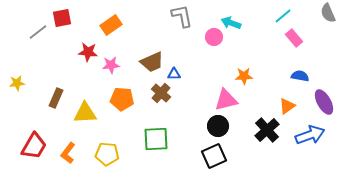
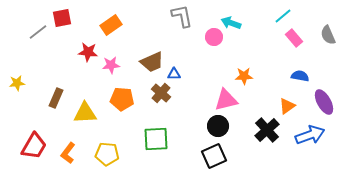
gray semicircle: moved 22 px down
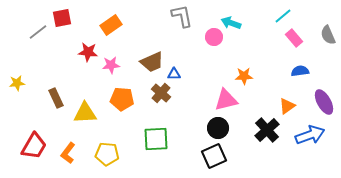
blue semicircle: moved 5 px up; rotated 18 degrees counterclockwise
brown rectangle: rotated 48 degrees counterclockwise
black circle: moved 2 px down
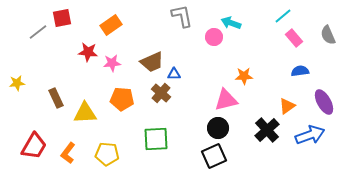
pink star: moved 1 px right, 2 px up
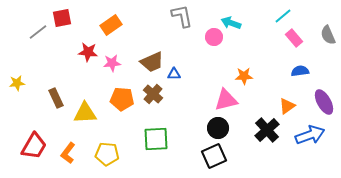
brown cross: moved 8 px left, 1 px down
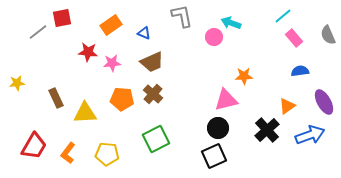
blue triangle: moved 30 px left, 41 px up; rotated 24 degrees clockwise
green square: rotated 24 degrees counterclockwise
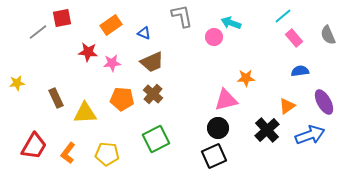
orange star: moved 2 px right, 2 px down
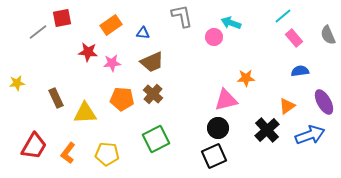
blue triangle: moved 1 px left; rotated 16 degrees counterclockwise
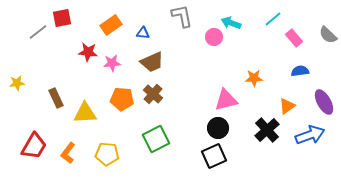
cyan line: moved 10 px left, 3 px down
gray semicircle: rotated 24 degrees counterclockwise
orange star: moved 8 px right
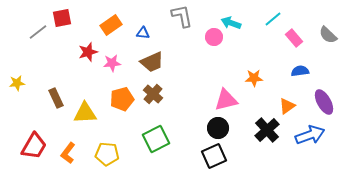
red star: rotated 24 degrees counterclockwise
orange pentagon: rotated 20 degrees counterclockwise
